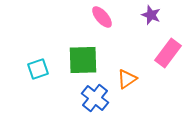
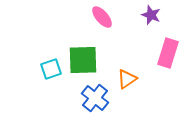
pink rectangle: rotated 20 degrees counterclockwise
cyan square: moved 13 px right
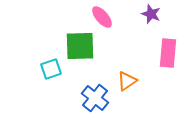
purple star: moved 1 px up
pink rectangle: rotated 12 degrees counterclockwise
green square: moved 3 px left, 14 px up
orange triangle: moved 2 px down
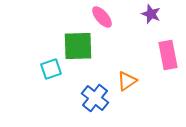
green square: moved 2 px left
pink rectangle: moved 2 px down; rotated 16 degrees counterclockwise
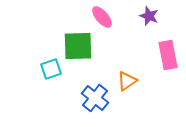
purple star: moved 2 px left, 2 px down
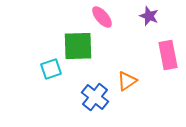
blue cross: moved 1 px up
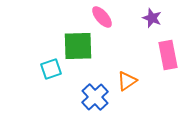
purple star: moved 3 px right, 2 px down
blue cross: rotated 8 degrees clockwise
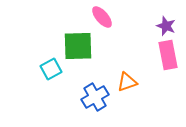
purple star: moved 14 px right, 8 px down
cyan square: rotated 10 degrees counterclockwise
orange triangle: moved 1 px down; rotated 15 degrees clockwise
blue cross: rotated 12 degrees clockwise
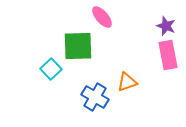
cyan square: rotated 15 degrees counterclockwise
blue cross: rotated 28 degrees counterclockwise
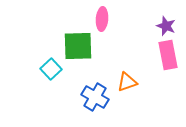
pink ellipse: moved 2 px down; rotated 45 degrees clockwise
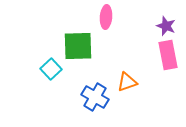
pink ellipse: moved 4 px right, 2 px up
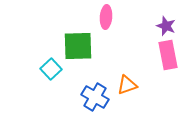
orange triangle: moved 3 px down
